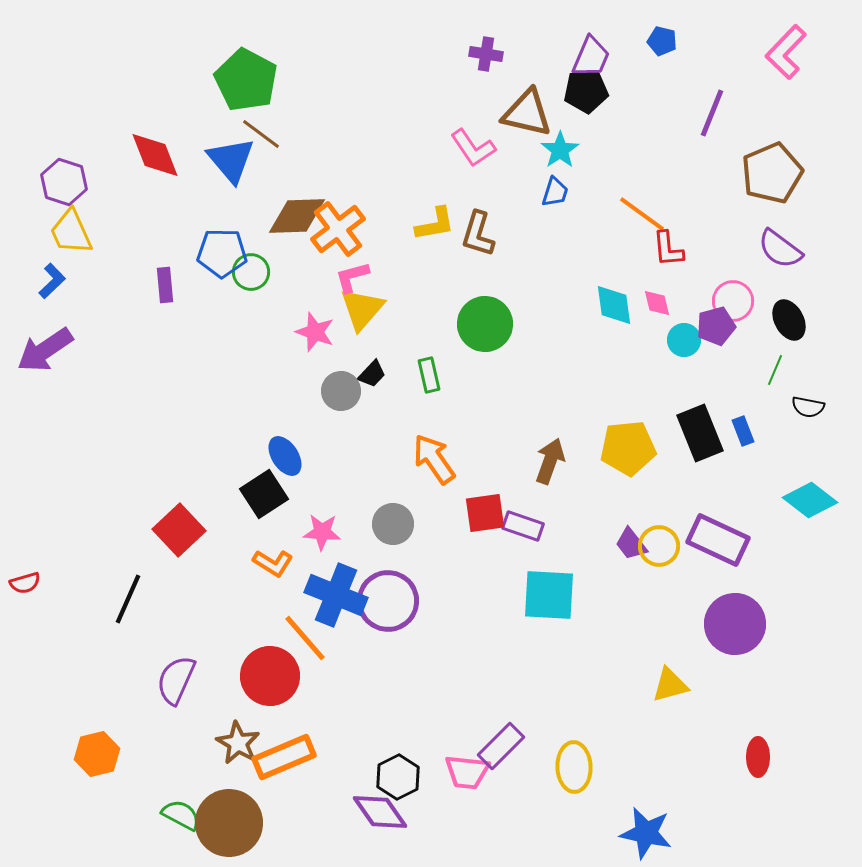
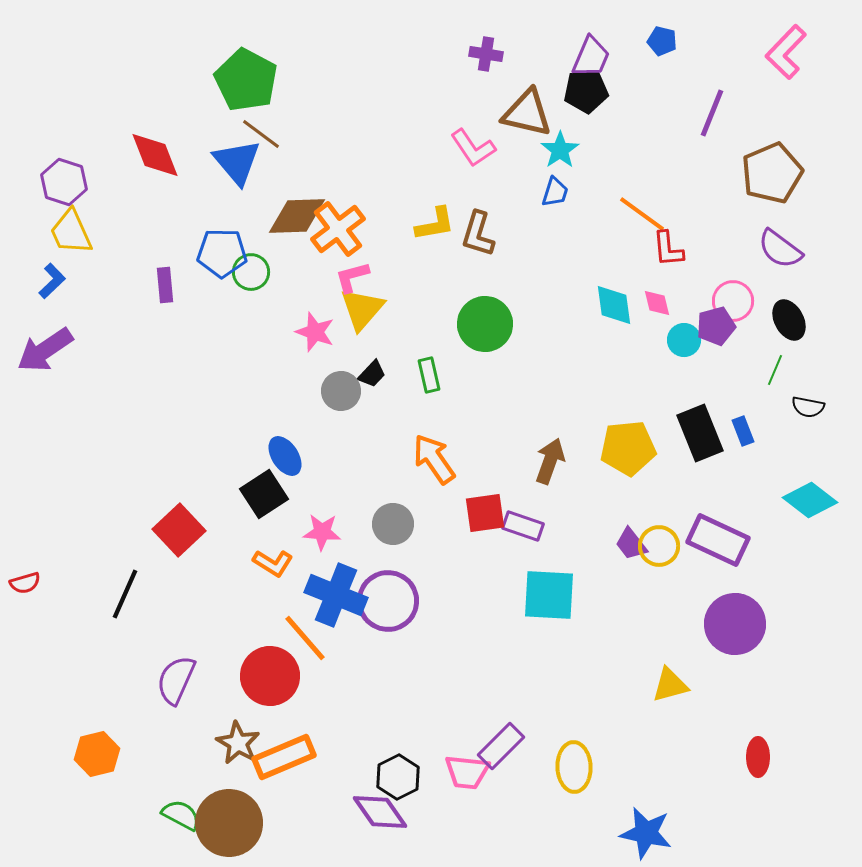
blue triangle at (231, 160): moved 6 px right, 2 px down
black line at (128, 599): moved 3 px left, 5 px up
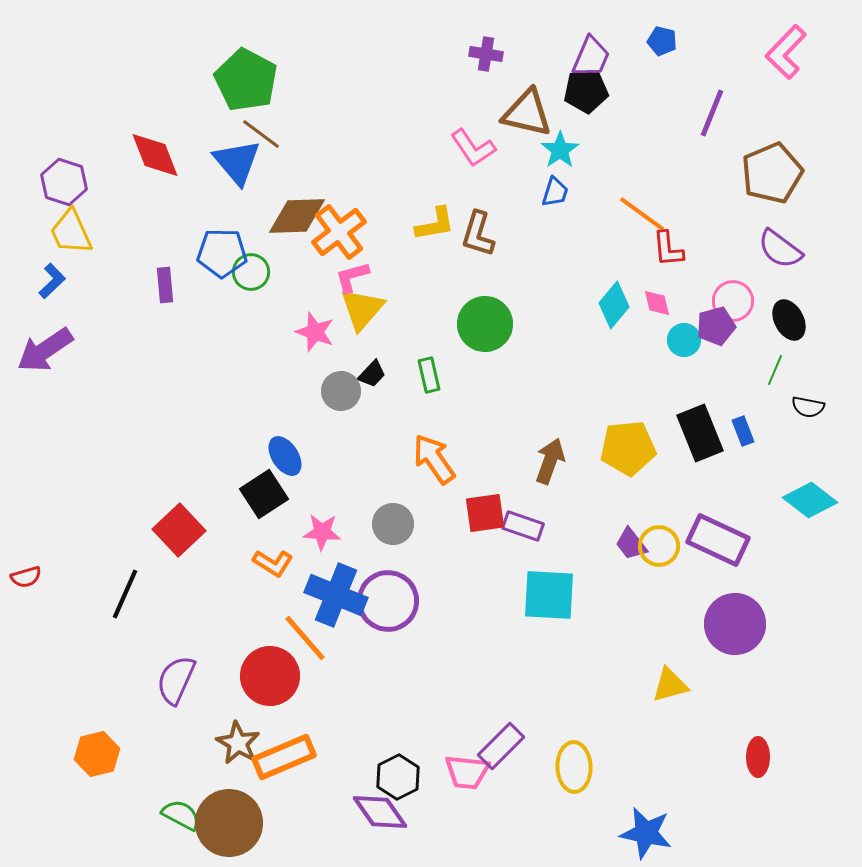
orange cross at (338, 229): moved 1 px right, 3 px down
cyan diamond at (614, 305): rotated 48 degrees clockwise
red semicircle at (25, 583): moved 1 px right, 6 px up
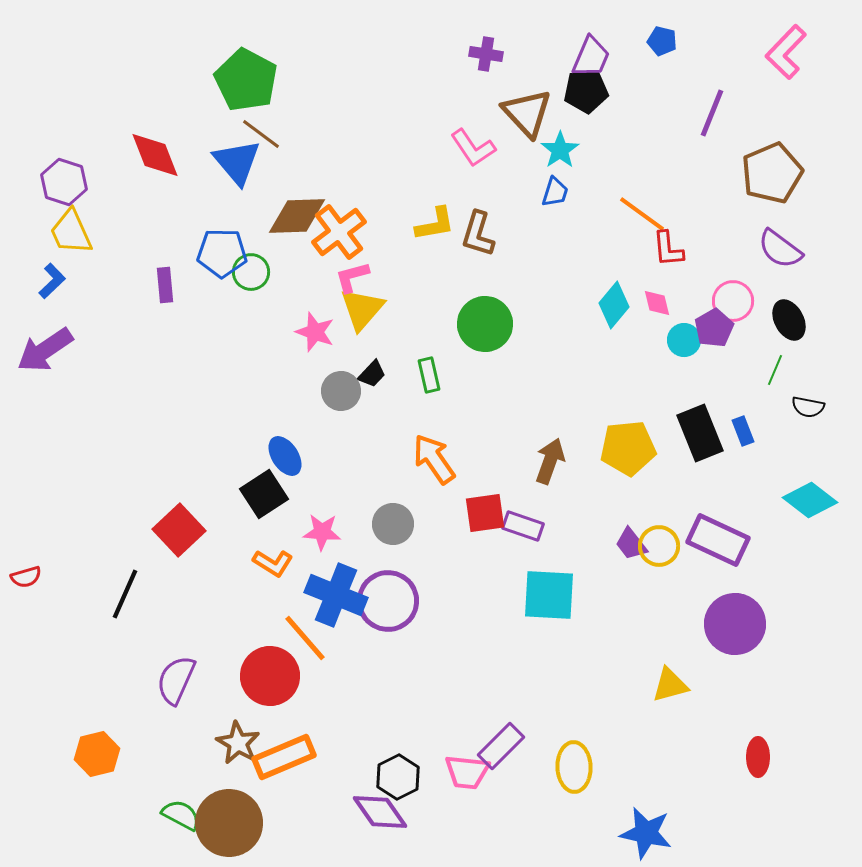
brown triangle at (527, 113): rotated 34 degrees clockwise
purple pentagon at (716, 326): moved 2 px left, 2 px down; rotated 15 degrees counterclockwise
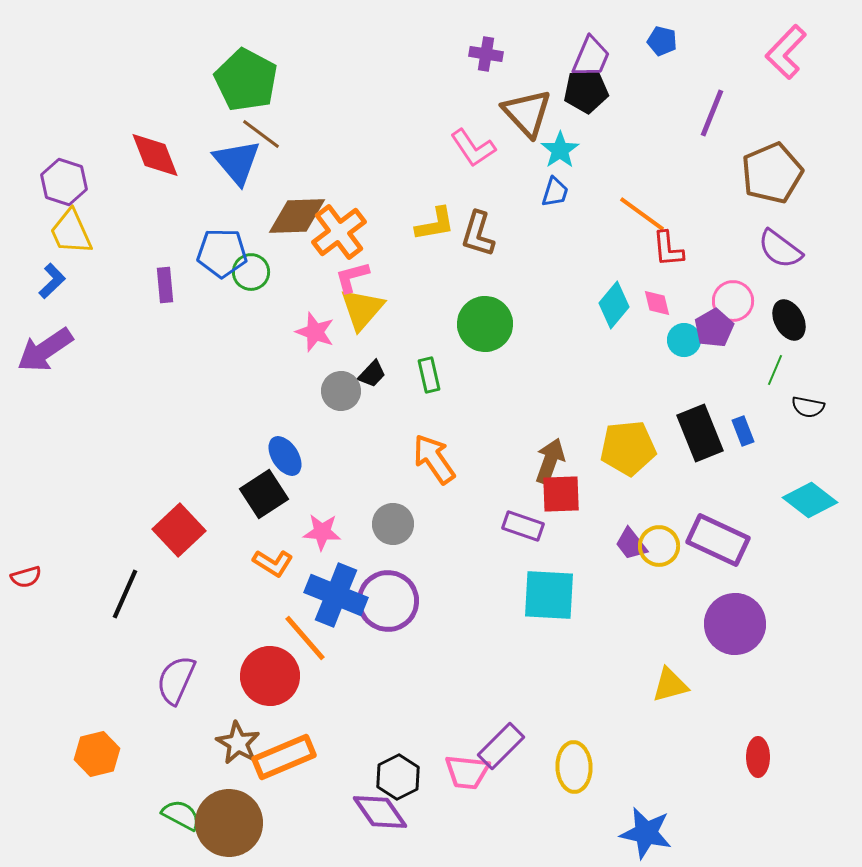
red square at (485, 513): moved 76 px right, 19 px up; rotated 6 degrees clockwise
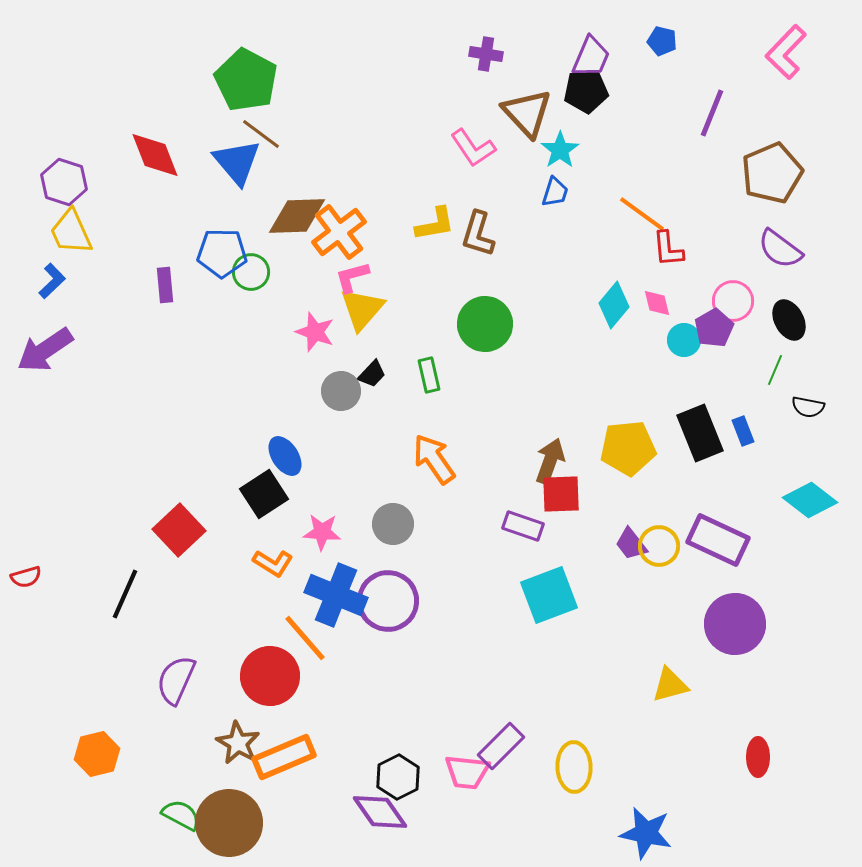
cyan square at (549, 595): rotated 24 degrees counterclockwise
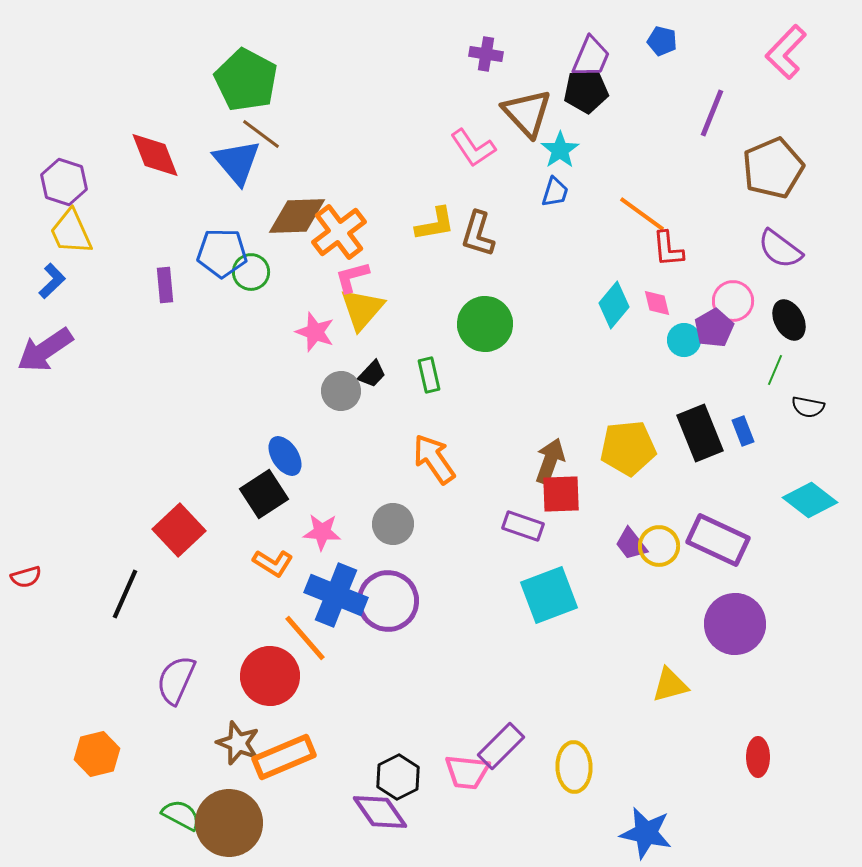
brown pentagon at (772, 173): moved 1 px right, 5 px up
brown star at (238, 743): rotated 9 degrees counterclockwise
